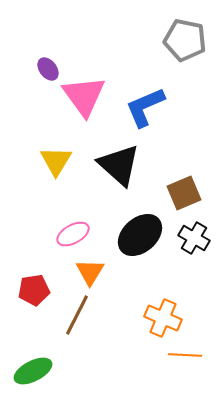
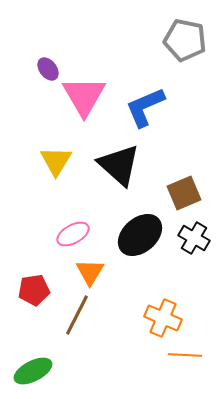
pink triangle: rotated 6 degrees clockwise
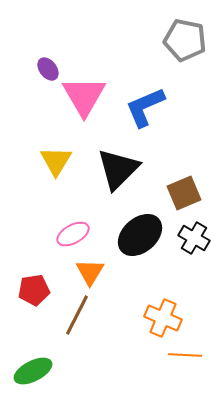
black triangle: moved 1 px left, 4 px down; rotated 33 degrees clockwise
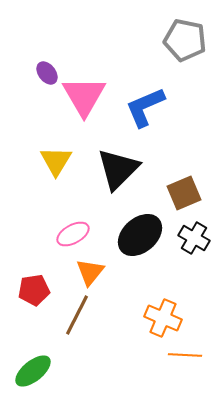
purple ellipse: moved 1 px left, 4 px down
orange triangle: rotated 8 degrees clockwise
green ellipse: rotated 12 degrees counterclockwise
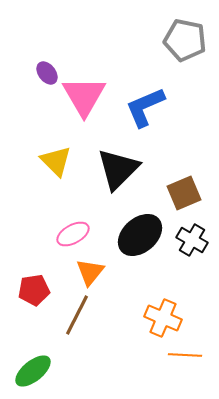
yellow triangle: rotated 16 degrees counterclockwise
black cross: moved 2 px left, 2 px down
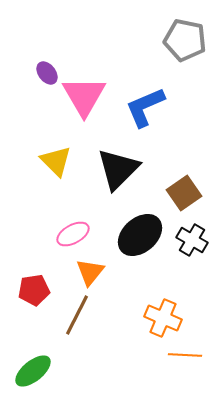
brown square: rotated 12 degrees counterclockwise
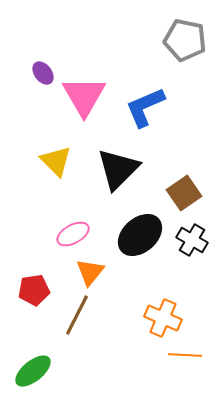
purple ellipse: moved 4 px left
